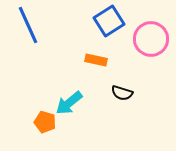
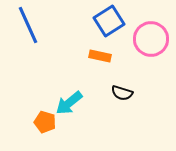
orange rectangle: moved 4 px right, 4 px up
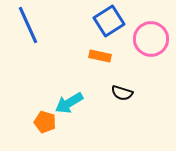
cyan arrow: rotated 8 degrees clockwise
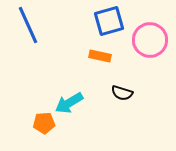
blue square: rotated 16 degrees clockwise
pink circle: moved 1 px left, 1 px down
orange pentagon: moved 1 px left, 1 px down; rotated 20 degrees counterclockwise
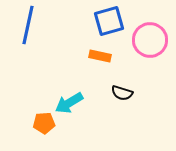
blue line: rotated 36 degrees clockwise
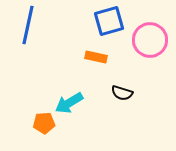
orange rectangle: moved 4 px left, 1 px down
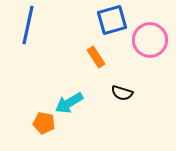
blue square: moved 3 px right, 1 px up
orange rectangle: rotated 45 degrees clockwise
orange pentagon: rotated 15 degrees clockwise
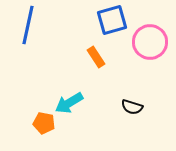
pink circle: moved 2 px down
black semicircle: moved 10 px right, 14 px down
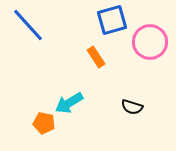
blue line: rotated 54 degrees counterclockwise
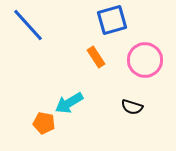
pink circle: moved 5 px left, 18 px down
